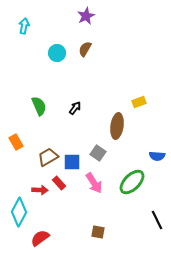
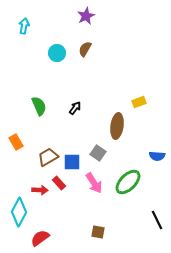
green ellipse: moved 4 px left
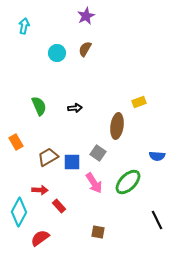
black arrow: rotated 48 degrees clockwise
red rectangle: moved 23 px down
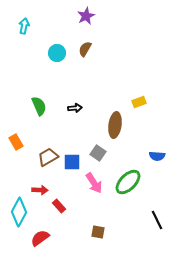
brown ellipse: moved 2 px left, 1 px up
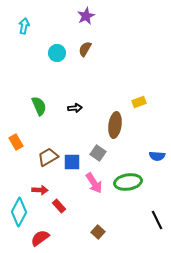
green ellipse: rotated 36 degrees clockwise
brown square: rotated 32 degrees clockwise
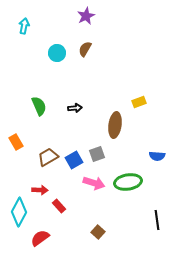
gray square: moved 1 px left, 1 px down; rotated 35 degrees clockwise
blue square: moved 2 px right, 2 px up; rotated 30 degrees counterclockwise
pink arrow: rotated 40 degrees counterclockwise
black line: rotated 18 degrees clockwise
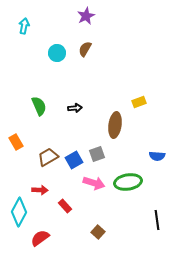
red rectangle: moved 6 px right
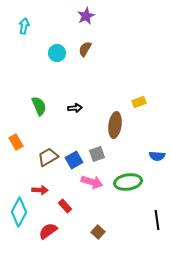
pink arrow: moved 2 px left, 1 px up
red semicircle: moved 8 px right, 7 px up
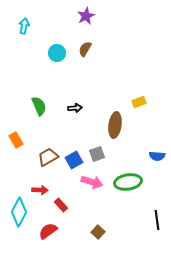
orange rectangle: moved 2 px up
red rectangle: moved 4 px left, 1 px up
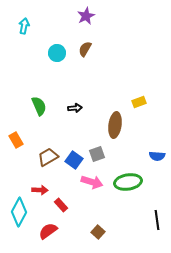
blue square: rotated 24 degrees counterclockwise
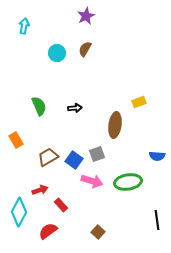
pink arrow: moved 1 px up
red arrow: rotated 21 degrees counterclockwise
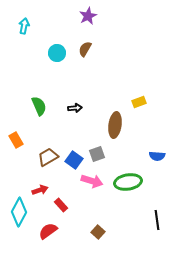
purple star: moved 2 px right
